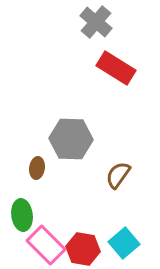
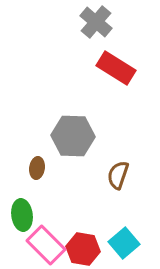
gray hexagon: moved 2 px right, 3 px up
brown semicircle: rotated 16 degrees counterclockwise
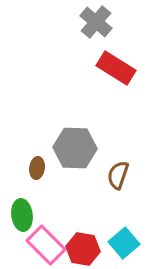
gray hexagon: moved 2 px right, 12 px down
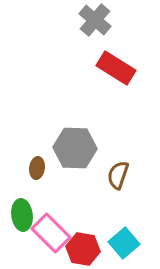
gray cross: moved 1 px left, 2 px up
pink rectangle: moved 5 px right, 12 px up
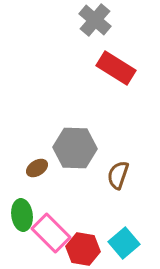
brown ellipse: rotated 50 degrees clockwise
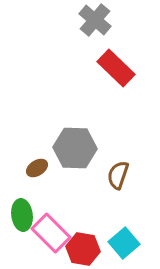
red rectangle: rotated 12 degrees clockwise
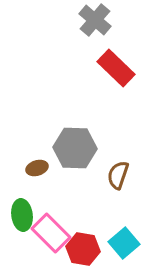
brown ellipse: rotated 15 degrees clockwise
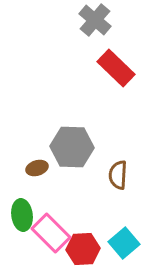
gray hexagon: moved 3 px left, 1 px up
brown semicircle: rotated 16 degrees counterclockwise
red hexagon: rotated 12 degrees counterclockwise
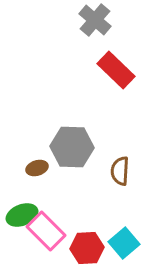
red rectangle: moved 2 px down
brown semicircle: moved 2 px right, 4 px up
green ellipse: rotated 76 degrees clockwise
pink rectangle: moved 5 px left, 2 px up
red hexagon: moved 4 px right, 1 px up
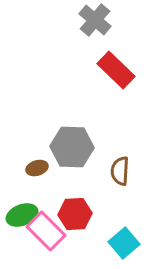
red hexagon: moved 12 px left, 34 px up
